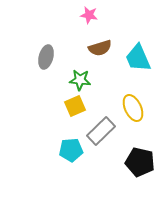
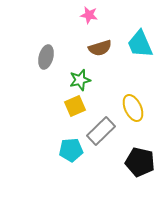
cyan trapezoid: moved 2 px right, 14 px up
green star: rotated 20 degrees counterclockwise
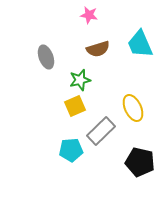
brown semicircle: moved 2 px left, 1 px down
gray ellipse: rotated 35 degrees counterclockwise
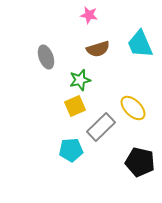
yellow ellipse: rotated 20 degrees counterclockwise
gray rectangle: moved 4 px up
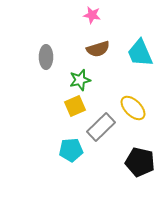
pink star: moved 3 px right
cyan trapezoid: moved 9 px down
gray ellipse: rotated 20 degrees clockwise
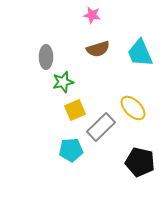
green star: moved 17 px left, 2 px down
yellow square: moved 4 px down
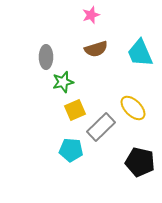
pink star: moved 1 px left; rotated 30 degrees counterclockwise
brown semicircle: moved 2 px left
cyan pentagon: rotated 10 degrees clockwise
